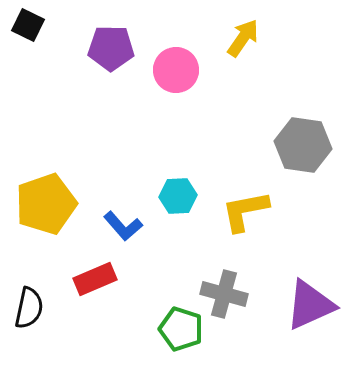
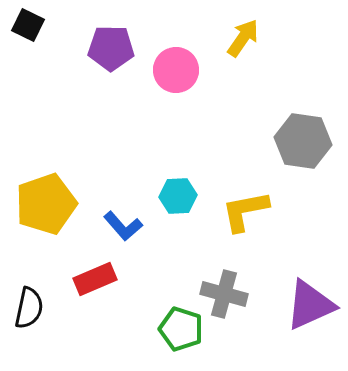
gray hexagon: moved 4 px up
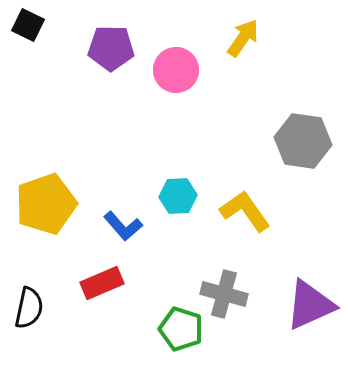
yellow L-shape: rotated 66 degrees clockwise
red rectangle: moved 7 px right, 4 px down
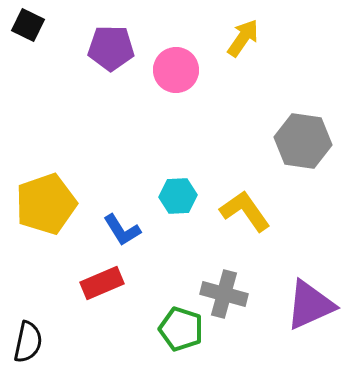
blue L-shape: moved 1 px left, 4 px down; rotated 9 degrees clockwise
black semicircle: moved 1 px left, 34 px down
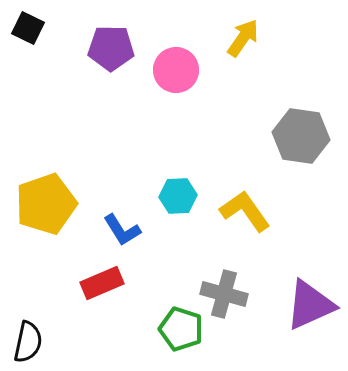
black square: moved 3 px down
gray hexagon: moved 2 px left, 5 px up
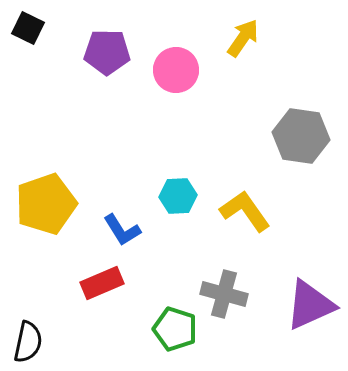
purple pentagon: moved 4 px left, 4 px down
green pentagon: moved 6 px left
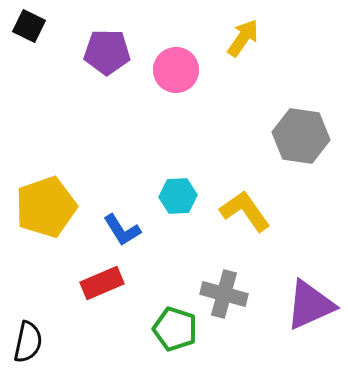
black square: moved 1 px right, 2 px up
yellow pentagon: moved 3 px down
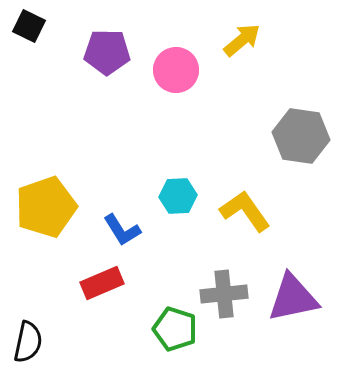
yellow arrow: moved 1 px left, 2 px down; rotated 15 degrees clockwise
gray cross: rotated 21 degrees counterclockwise
purple triangle: moved 17 px left, 7 px up; rotated 12 degrees clockwise
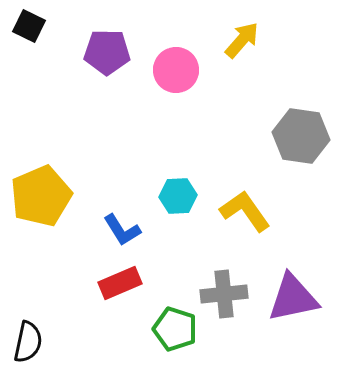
yellow arrow: rotated 9 degrees counterclockwise
yellow pentagon: moved 5 px left, 11 px up; rotated 4 degrees counterclockwise
red rectangle: moved 18 px right
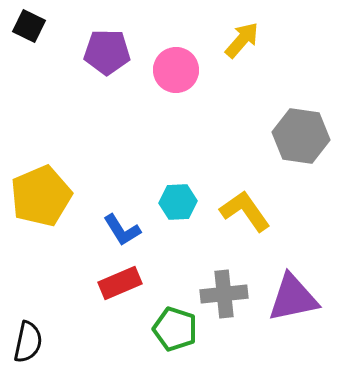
cyan hexagon: moved 6 px down
